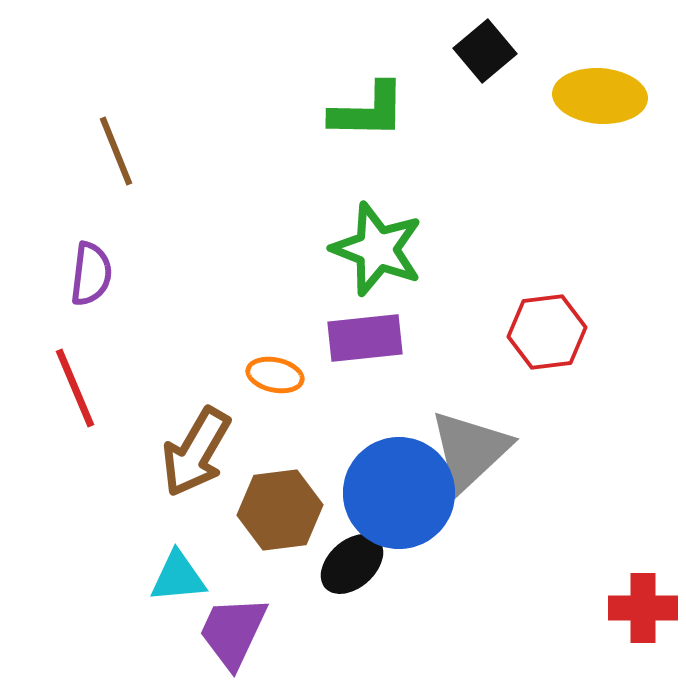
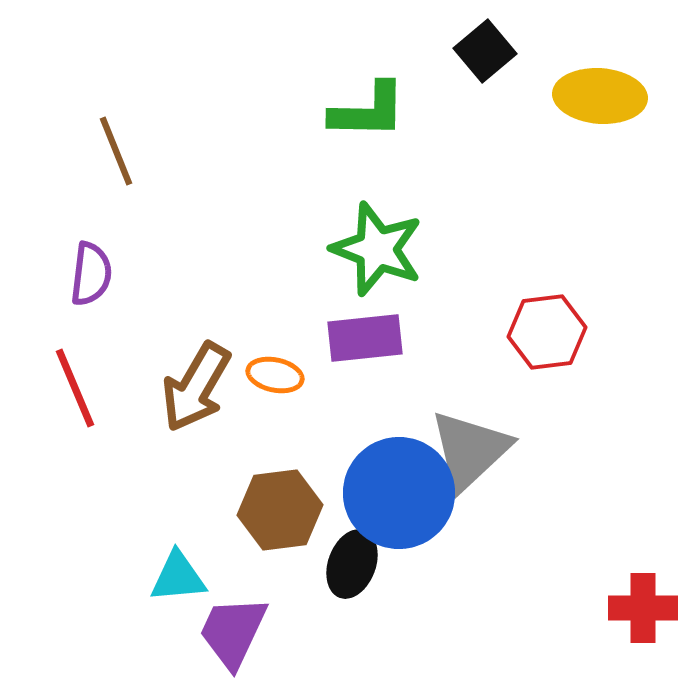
brown arrow: moved 65 px up
black ellipse: rotated 28 degrees counterclockwise
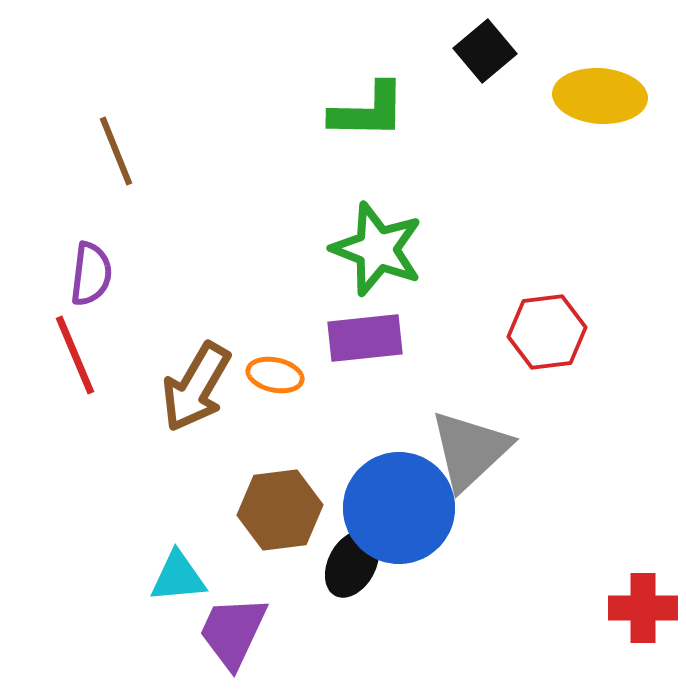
red line: moved 33 px up
blue circle: moved 15 px down
black ellipse: rotated 8 degrees clockwise
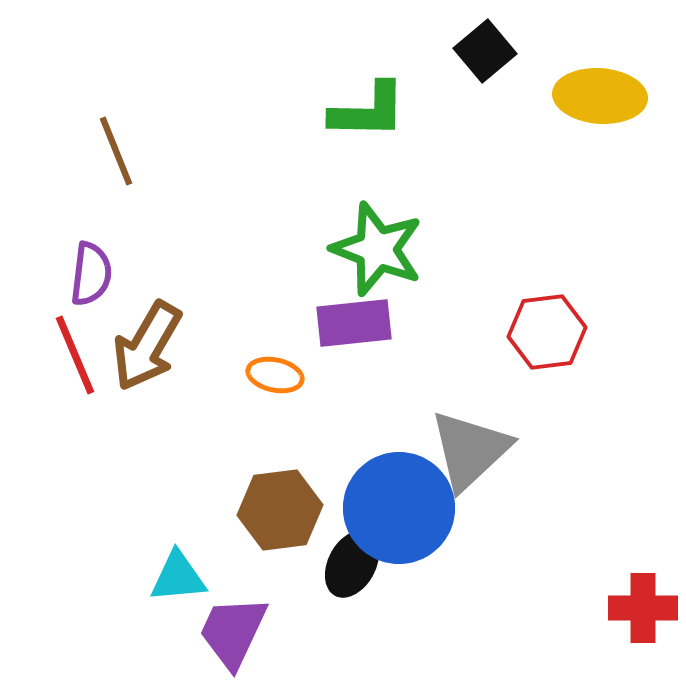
purple rectangle: moved 11 px left, 15 px up
brown arrow: moved 49 px left, 41 px up
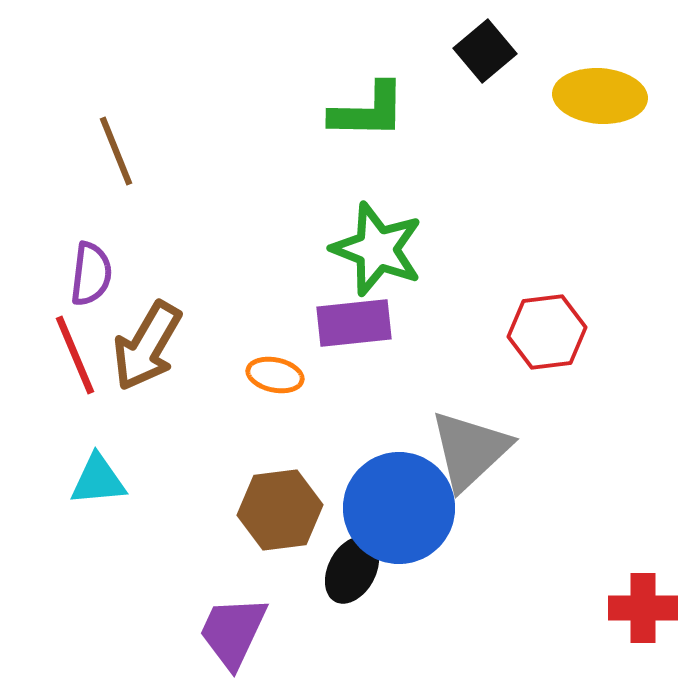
black ellipse: moved 6 px down
cyan triangle: moved 80 px left, 97 px up
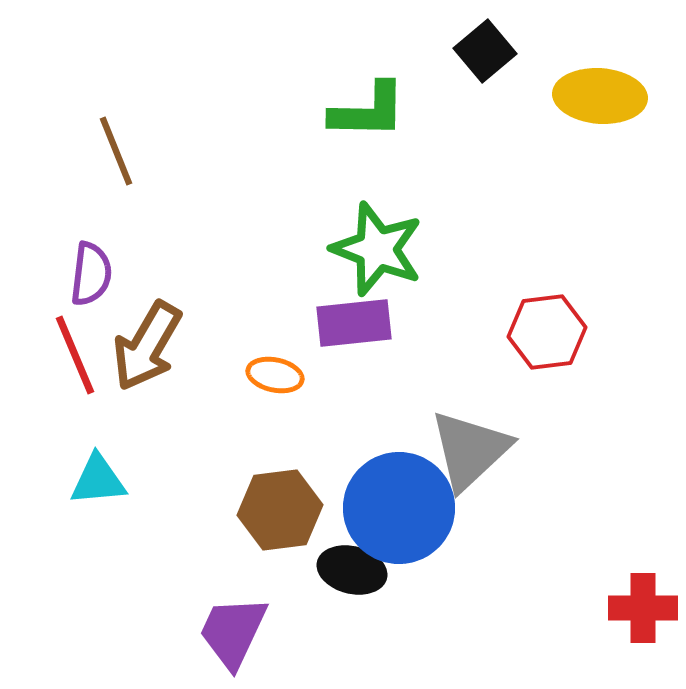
black ellipse: rotated 76 degrees clockwise
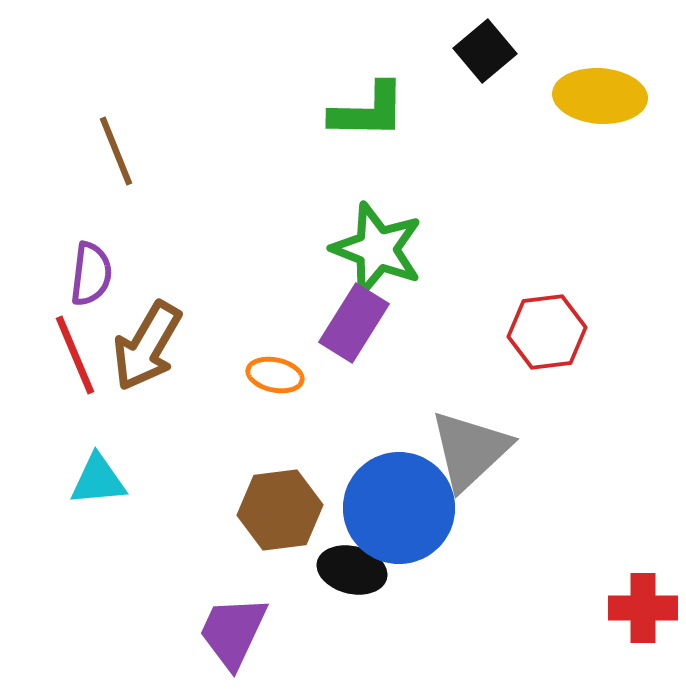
purple rectangle: rotated 52 degrees counterclockwise
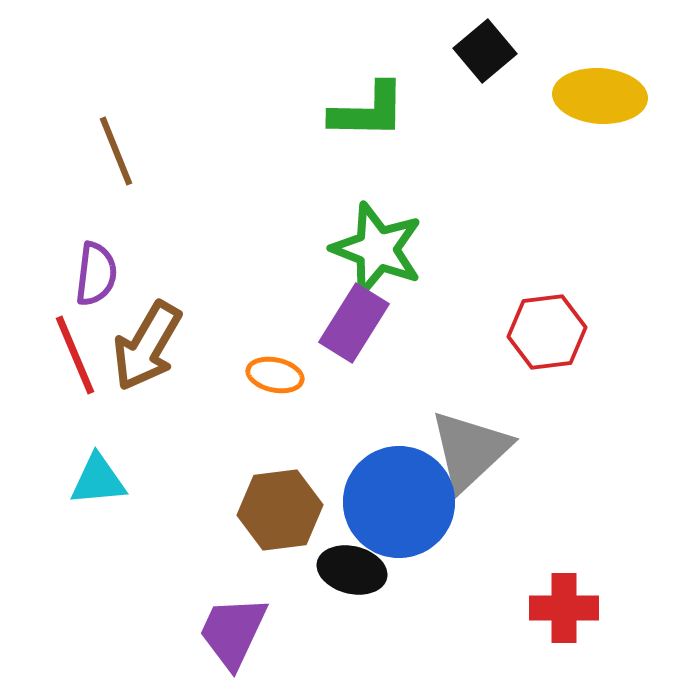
purple semicircle: moved 5 px right
blue circle: moved 6 px up
red cross: moved 79 px left
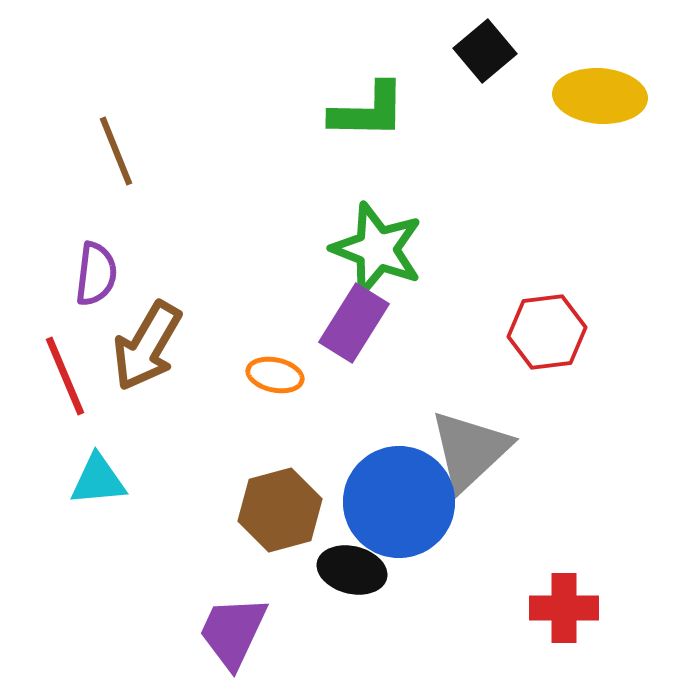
red line: moved 10 px left, 21 px down
brown hexagon: rotated 8 degrees counterclockwise
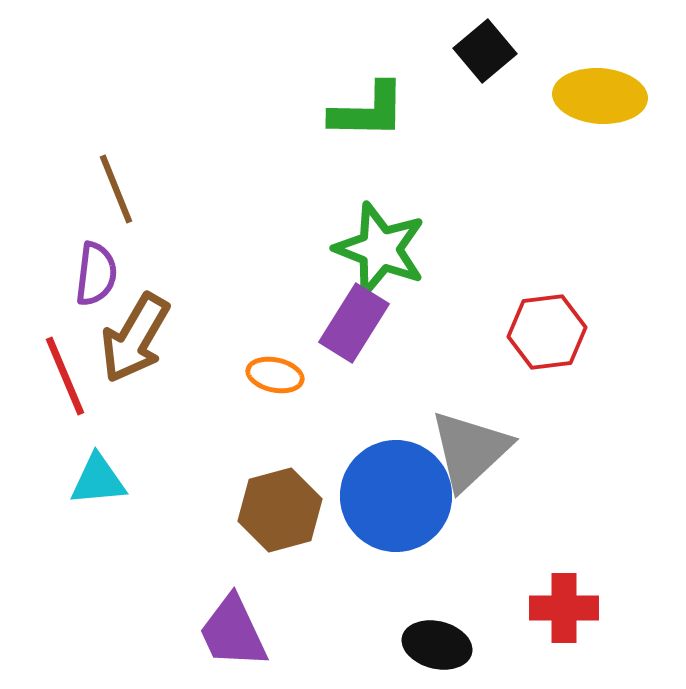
brown line: moved 38 px down
green star: moved 3 px right
brown arrow: moved 12 px left, 8 px up
blue circle: moved 3 px left, 6 px up
black ellipse: moved 85 px right, 75 px down
purple trapezoid: rotated 50 degrees counterclockwise
